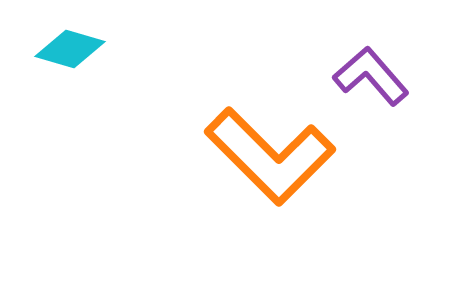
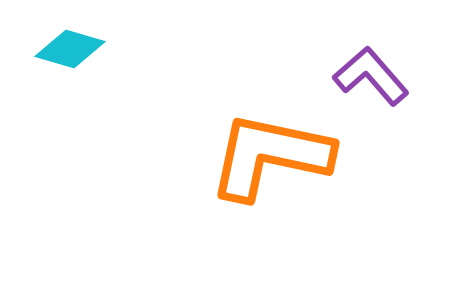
orange L-shape: rotated 147 degrees clockwise
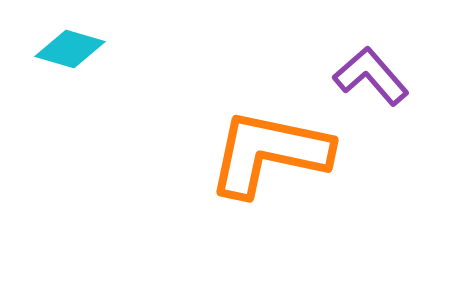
orange L-shape: moved 1 px left, 3 px up
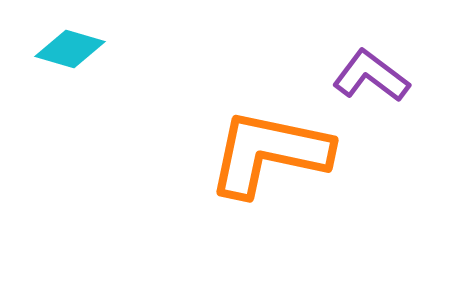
purple L-shape: rotated 12 degrees counterclockwise
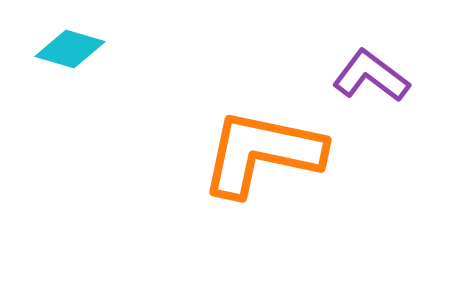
orange L-shape: moved 7 px left
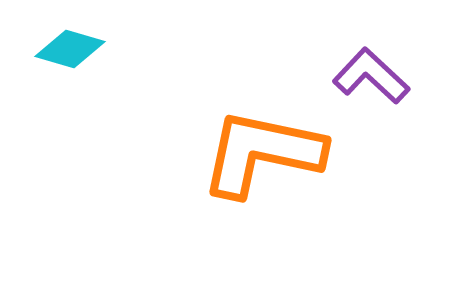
purple L-shape: rotated 6 degrees clockwise
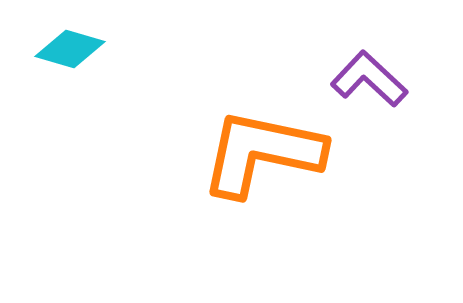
purple L-shape: moved 2 px left, 3 px down
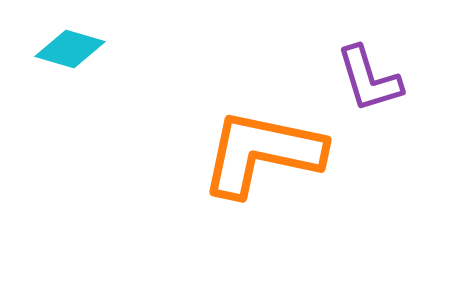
purple L-shape: rotated 150 degrees counterclockwise
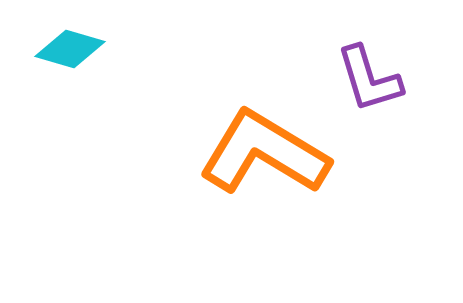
orange L-shape: moved 2 px right; rotated 19 degrees clockwise
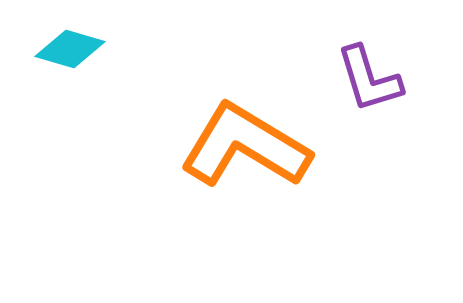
orange L-shape: moved 19 px left, 7 px up
